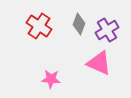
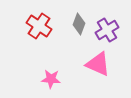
pink triangle: moved 1 px left, 1 px down
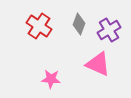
purple cross: moved 2 px right
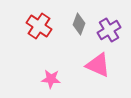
pink triangle: moved 1 px down
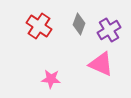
pink triangle: moved 3 px right, 1 px up
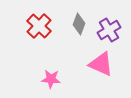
red cross: rotated 10 degrees clockwise
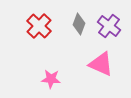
purple cross: moved 4 px up; rotated 20 degrees counterclockwise
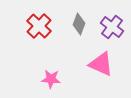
purple cross: moved 3 px right, 1 px down
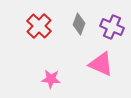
purple cross: rotated 15 degrees counterclockwise
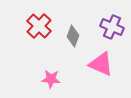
gray diamond: moved 6 px left, 12 px down
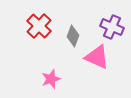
pink triangle: moved 4 px left, 7 px up
pink star: rotated 24 degrees counterclockwise
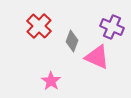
gray diamond: moved 1 px left, 5 px down
pink star: moved 2 px down; rotated 18 degrees counterclockwise
